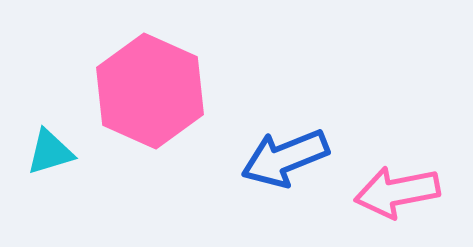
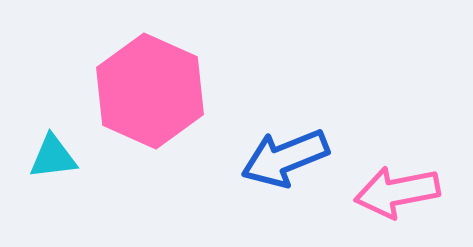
cyan triangle: moved 3 px right, 5 px down; rotated 10 degrees clockwise
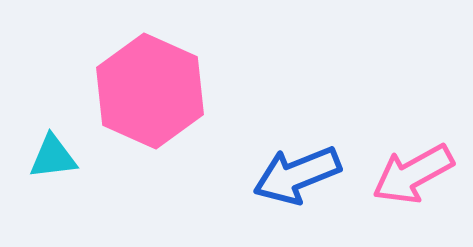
blue arrow: moved 12 px right, 17 px down
pink arrow: moved 16 px right, 18 px up; rotated 18 degrees counterclockwise
